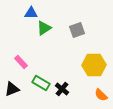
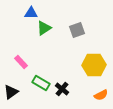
black triangle: moved 1 px left, 3 px down; rotated 14 degrees counterclockwise
orange semicircle: rotated 72 degrees counterclockwise
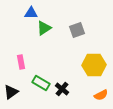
pink rectangle: rotated 32 degrees clockwise
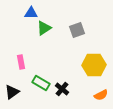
black triangle: moved 1 px right
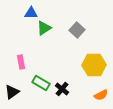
gray square: rotated 28 degrees counterclockwise
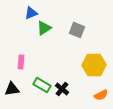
blue triangle: rotated 24 degrees counterclockwise
gray square: rotated 21 degrees counterclockwise
pink rectangle: rotated 16 degrees clockwise
green rectangle: moved 1 px right, 2 px down
black triangle: moved 3 px up; rotated 28 degrees clockwise
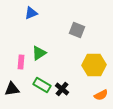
green triangle: moved 5 px left, 25 px down
